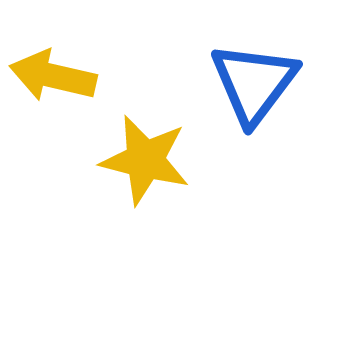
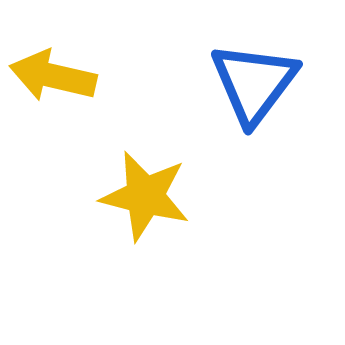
yellow star: moved 36 px down
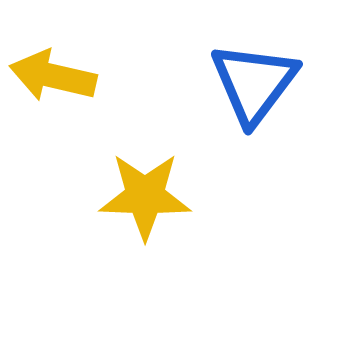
yellow star: rotated 12 degrees counterclockwise
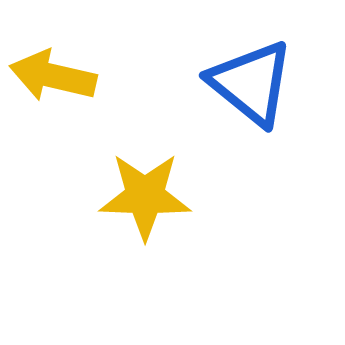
blue triangle: moved 3 px left; rotated 28 degrees counterclockwise
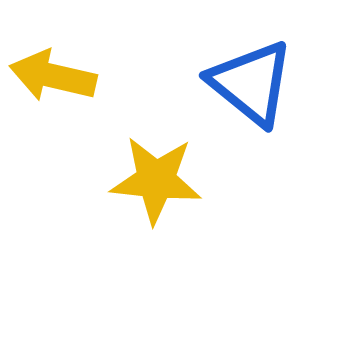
yellow star: moved 11 px right, 16 px up; rotated 4 degrees clockwise
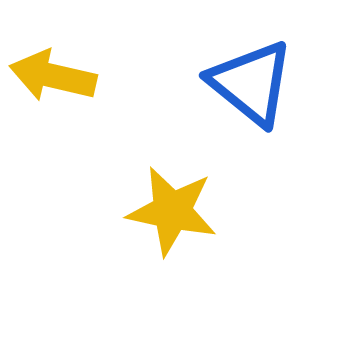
yellow star: moved 16 px right, 31 px down; rotated 6 degrees clockwise
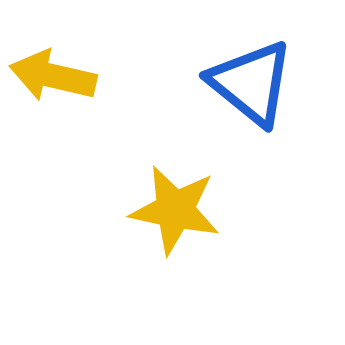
yellow star: moved 3 px right, 1 px up
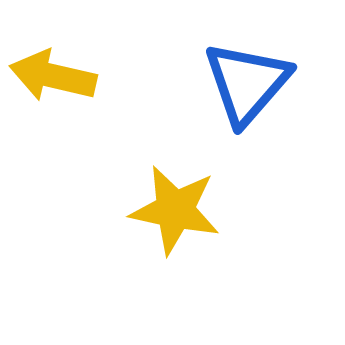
blue triangle: moved 4 px left; rotated 32 degrees clockwise
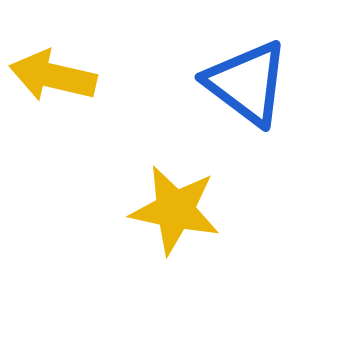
blue triangle: rotated 34 degrees counterclockwise
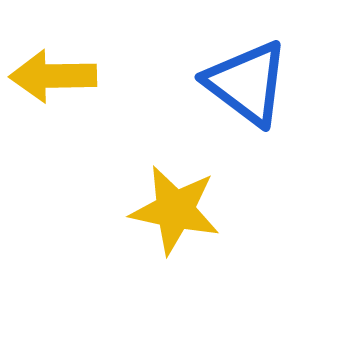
yellow arrow: rotated 14 degrees counterclockwise
